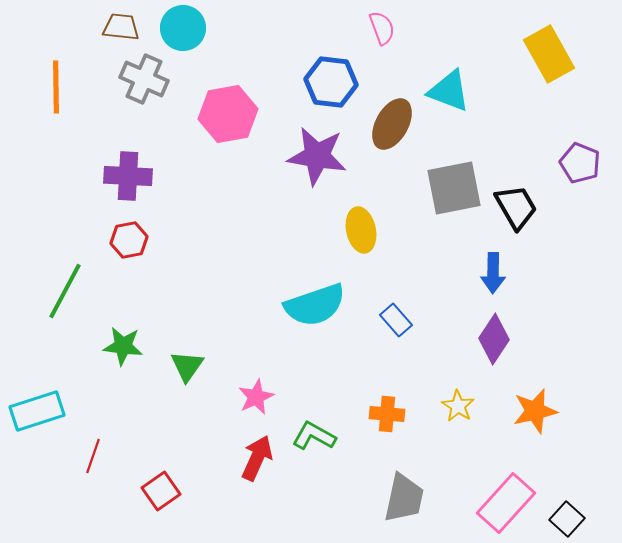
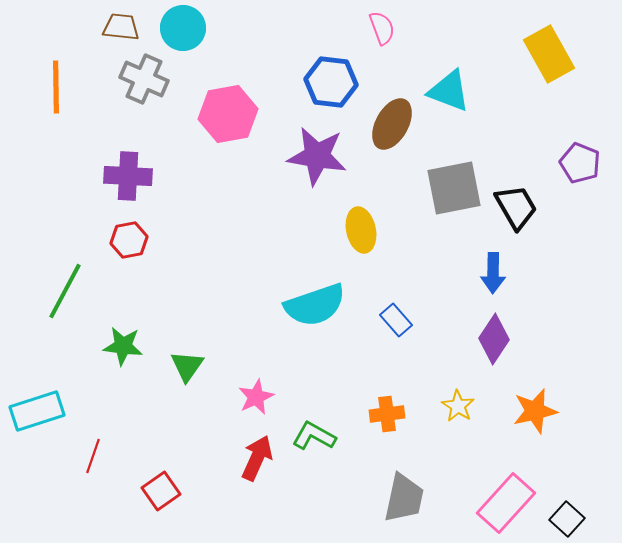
orange cross: rotated 12 degrees counterclockwise
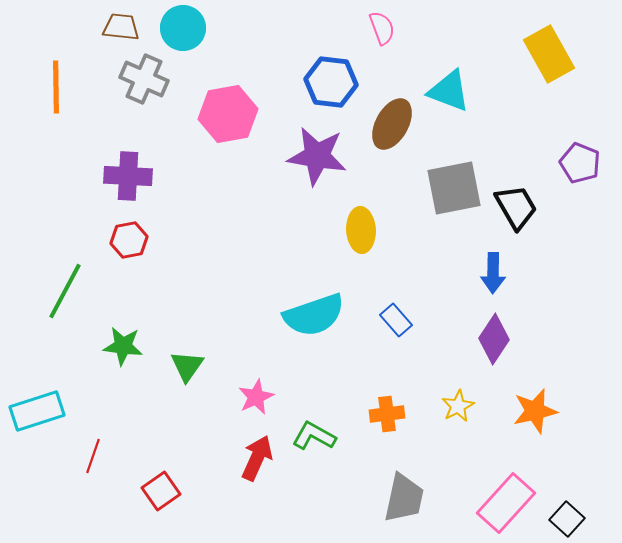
yellow ellipse: rotated 9 degrees clockwise
cyan semicircle: moved 1 px left, 10 px down
yellow star: rotated 12 degrees clockwise
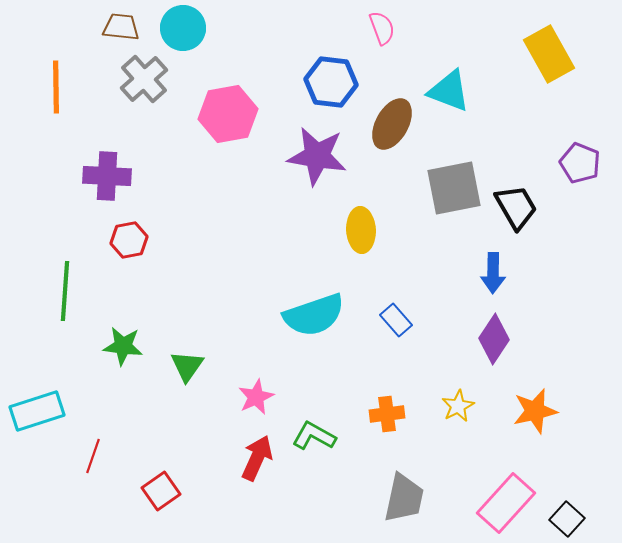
gray cross: rotated 24 degrees clockwise
purple cross: moved 21 px left
green line: rotated 24 degrees counterclockwise
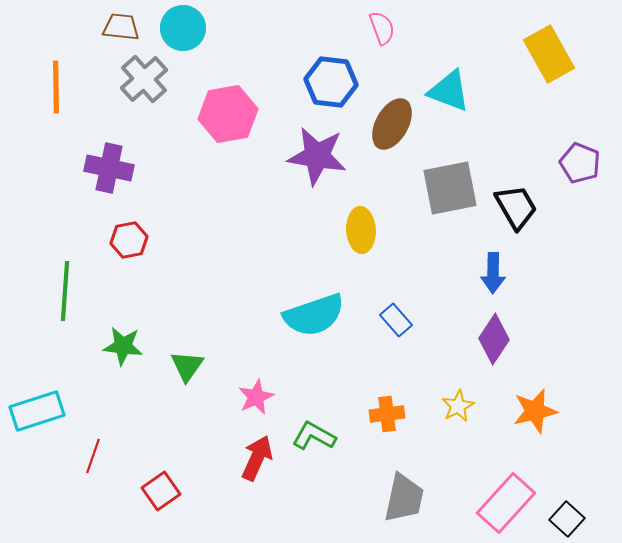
purple cross: moved 2 px right, 8 px up; rotated 9 degrees clockwise
gray square: moved 4 px left
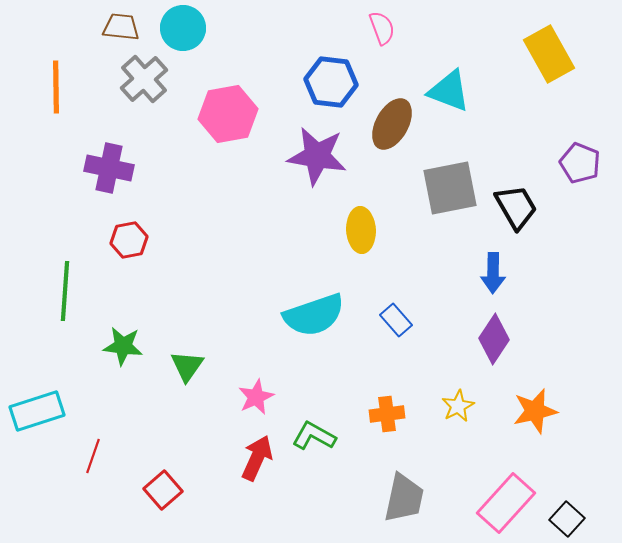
red square: moved 2 px right, 1 px up; rotated 6 degrees counterclockwise
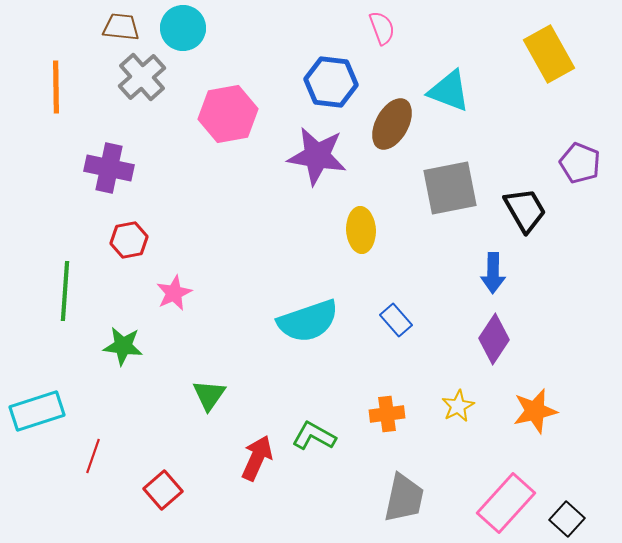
gray cross: moved 2 px left, 2 px up
black trapezoid: moved 9 px right, 3 px down
cyan semicircle: moved 6 px left, 6 px down
green triangle: moved 22 px right, 29 px down
pink star: moved 82 px left, 104 px up
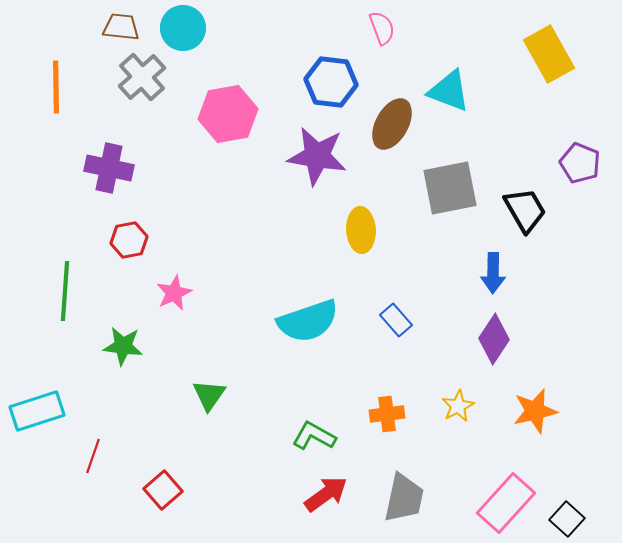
red arrow: moved 69 px right, 36 px down; rotated 30 degrees clockwise
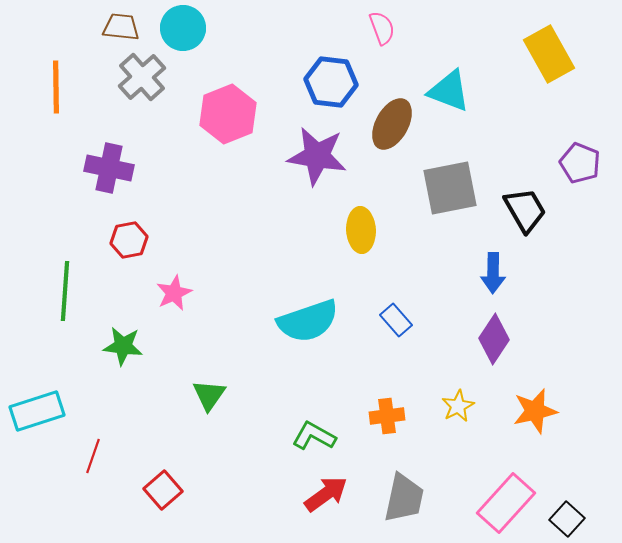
pink hexagon: rotated 12 degrees counterclockwise
orange cross: moved 2 px down
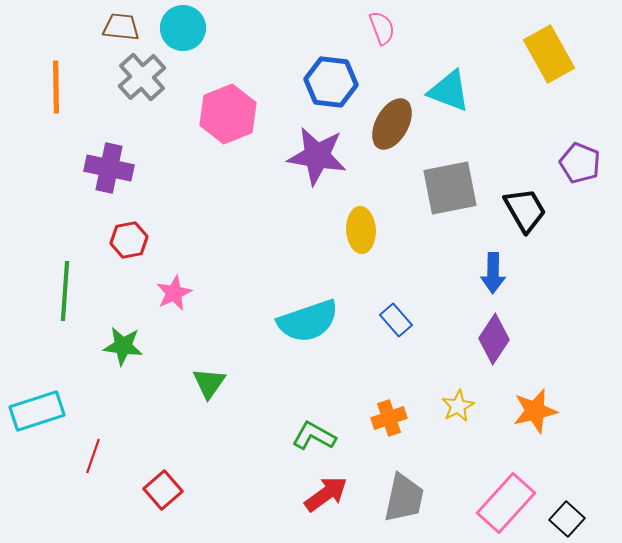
green triangle: moved 12 px up
orange cross: moved 2 px right, 2 px down; rotated 12 degrees counterclockwise
